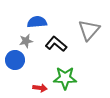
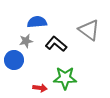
gray triangle: rotated 35 degrees counterclockwise
blue circle: moved 1 px left
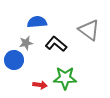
gray star: moved 2 px down
red arrow: moved 3 px up
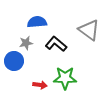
blue circle: moved 1 px down
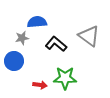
gray triangle: moved 6 px down
gray star: moved 4 px left, 5 px up
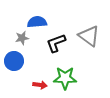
black L-shape: moved 1 px up; rotated 60 degrees counterclockwise
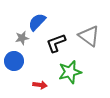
blue semicircle: rotated 42 degrees counterclockwise
green star: moved 5 px right, 6 px up; rotated 15 degrees counterclockwise
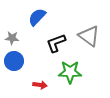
blue semicircle: moved 5 px up
gray star: moved 10 px left; rotated 16 degrees clockwise
green star: rotated 15 degrees clockwise
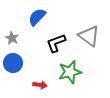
gray star: rotated 24 degrees clockwise
blue circle: moved 1 px left, 2 px down
green star: rotated 15 degrees counterclockwise
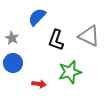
gray triangle: rotated 10 degrees counterclockwise
black L-shape: moved 3 px up; rotated 50 degrees counterclockwise
red arrow: moved 1 px left, 1 px up
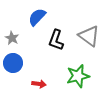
gray triangle: rotated 10 degrees clockwise
green star: moved 8 px right, 4 px down
